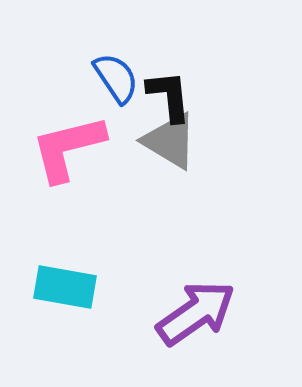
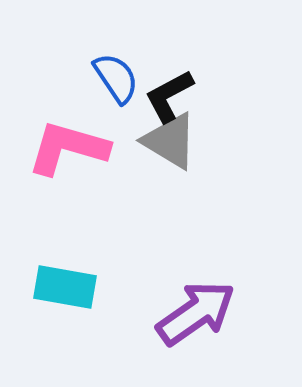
black L-shape: rotated 112 degrees counterclockwise
pink L-shape: rotated 30 degrees clockwise
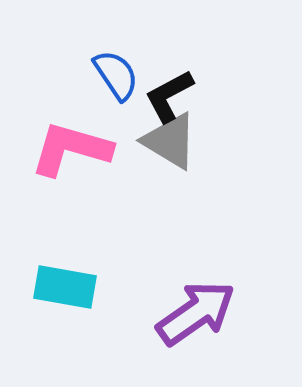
blue semicircle: moved 3 px up
pink L-shape: moved 3 px right, 1 px down
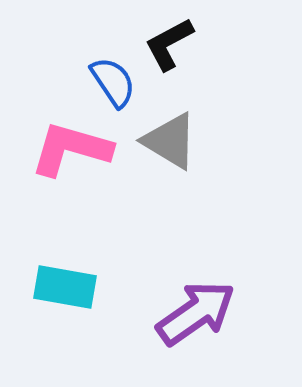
blue semicircle: moved 3 px left, 7 px down
black L-shape: moved 52 px up
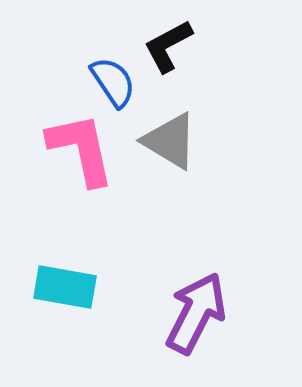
black L-shape: moved 1 px left, 2 px down
pink L-shape: moved 10 px right; rotated 62 degrees clockwise
purple arrow: rotated 28 degrees counterclockwise
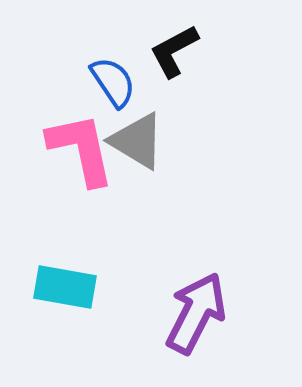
black L-shape: moved 6 px right, 5 px down
gray triangle: moved 33 px left
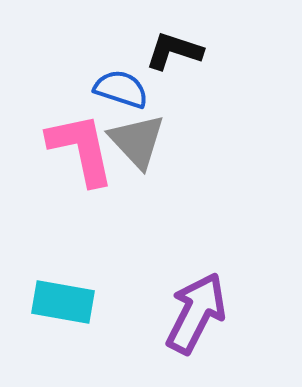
black L-shape: rotated 46 degrees clockwise
blue semicircle: moved 8 px right, 7 px down; rotated 38 degrees counterclockwise
gray triangle: rotated 16 degrees clockwise
cyan rectangle: moved 2 px left, 15 px down
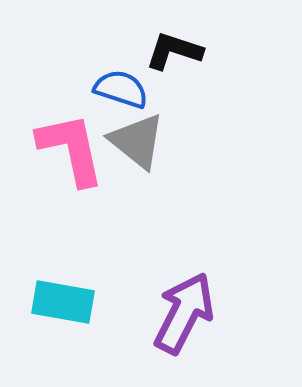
gray triangle: rotated 8 degrees counterclockwise
pink L-shape: moved 10 px left
purple arrow: moved 12 px left
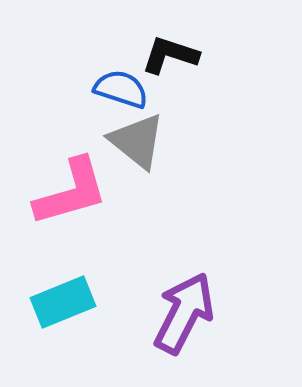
black L-shape: moved 4 px left, 4 px down
pink L-shape: moved 43 px down; rotated 86 degrees clockwise
cyan rectangle: rotated 32 degrees counterclockwise
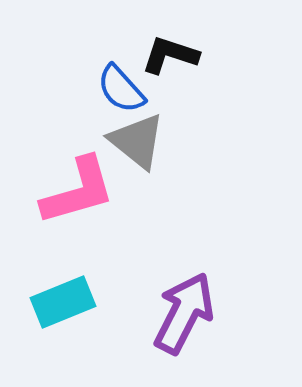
blue semicircle: rotated 150 degrees counterclockwise
pink L-shape: moved 7 px right, 1 px up
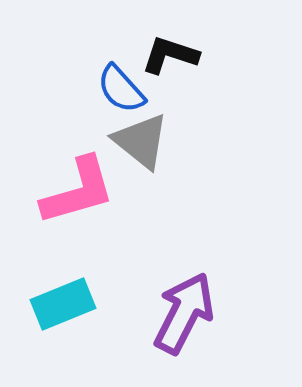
gray triangle: moved 4 px right
cyan rectangle: moved 2 px down
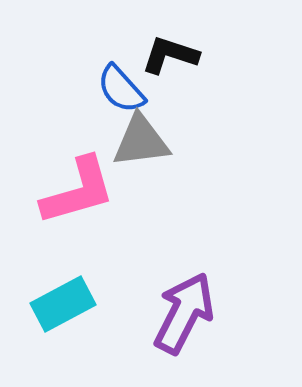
gray triangle: rotated 46 degrees counterclockwise
cyan rectangle: rotated 6 degrees counterclockwise
